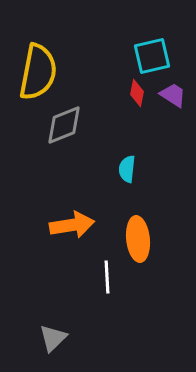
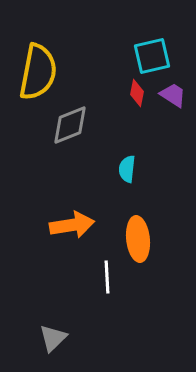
gray diamond: moved 6 px right
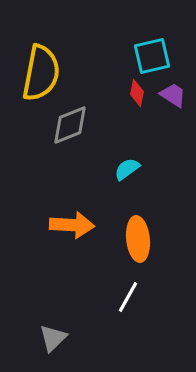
yellow semicircle: moved 3 px right, 1 px down
cyan semicircle: rotated 48 degrees clockwise
orange arrow: rotated 12 degrees clockwise
white line: moved 21 px right, 20 px down; rotated 32 degrees clockwise
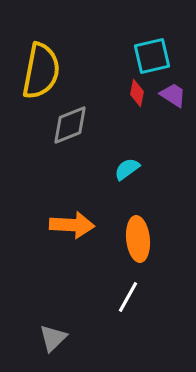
yellow semicircle: moved 2 px up
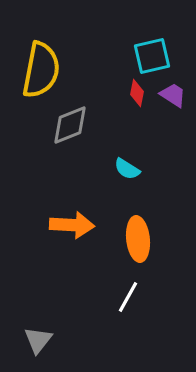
yellow semicircle: moved 1 px up
cyan semicircle: rotated 112 degrees counterclockwise
gray triangle: moved 15 px left, 2 px down; rotated 8 degrees counterclockwise
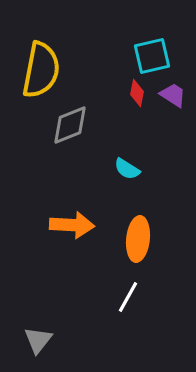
orange ellipse: rotated 12 degrees clockwise
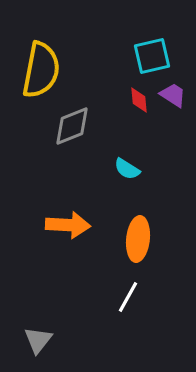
red diamond: moved 2 px right, 7 px down; rotated 16 degrees counterclockwise
gray diamond: moved 2 px right, 1 px down
orange arrow: moved 4 px left
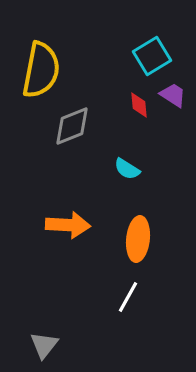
cyan square: rotated 18 degrees counterclockwise
red diamond: moved 5 px down
gray triangle: moved 6 px right, 5 px down
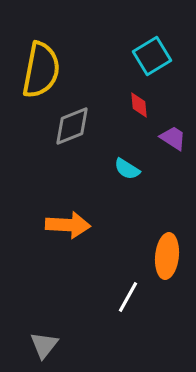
purple trapezoid: moved 43 px down
orange ellipse: moved 29 px right, 17 px down
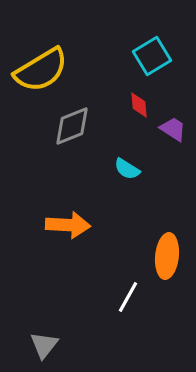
yellow semicircle: rotated 48 degrees clockwise
purple trapezoid: moved 9 px up
